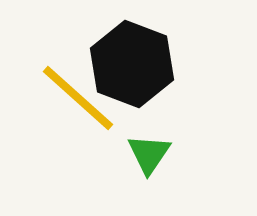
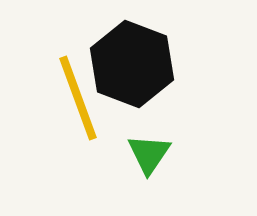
yellow line: rotated 28 degrees clockwise
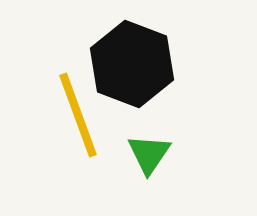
yellow line: moved 17 px down
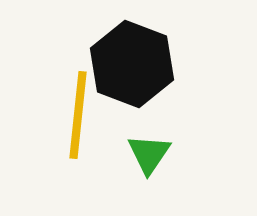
yellow line: rotated 26 degrees clockwise
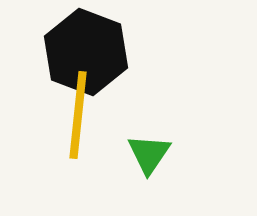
black hexagon: moved 46 px left, 12 px up
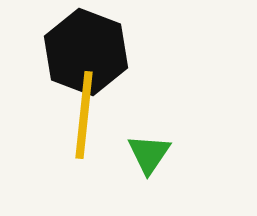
yellow line: moved 6 px right
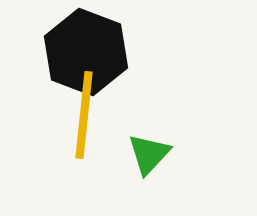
green triangle: rotated 9 degrees clockwise
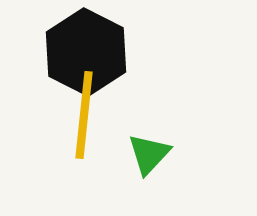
black hexagon: rotated 6 degrees clockwise
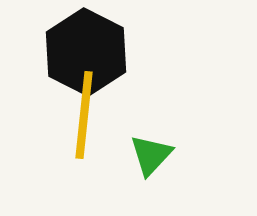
green triangle: moved 2 px right, 1 px down
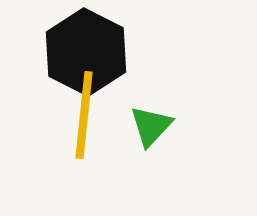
green triangle: moved 29 px up
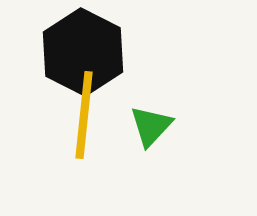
black hexagon: moved 3 px left
